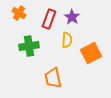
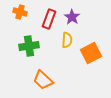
orange cross: moved 1 px right, 1 px up; rotated 16 degrees counterclockwise
orange trapezoid: moved 10 px left, 2 px down; rotated 35 degrees counterclockwise
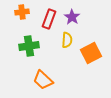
orange cross: moved 2 px right; rotated 24 degrees counterclockwise
